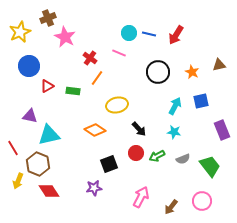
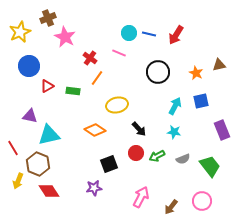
orange star: moved 4 px right, 1 px down
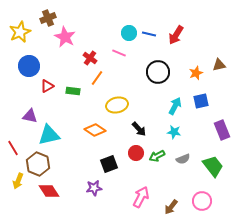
orange star: rotated 24 degrees clockwise
green trapezoid: moved 3 px right
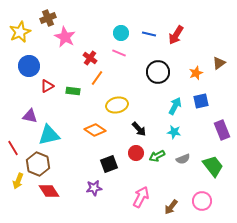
cyan circle: moved 8 px left
brown triangle: moved 2 px up; rotated 24 degrees counterclockwise
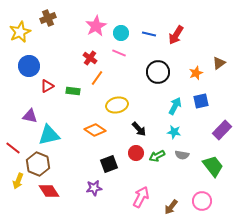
pink star: moved 31 px right, 11 px up; rotated 15 degrees clockwise
purple rectangle: rotated 66 degrees clockwise
red line: rotated 21 degrees counterclockwise
gray semicircle: moved 1 px left, 4 px up; rotated 32 degrees clockwise
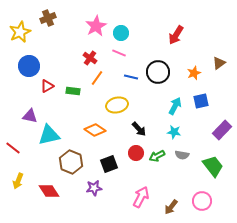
blue line: moved 18 px left, 43 px down
orange star: moved 2 px left
brown hexagon: moved 33 px right, 2 px up
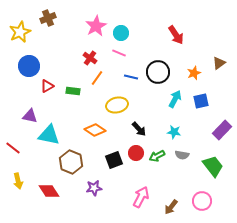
red arrow: rotated 66 degrees counterclockwise
cyan arrow: moved 7 px up
cyan triangle: rotated 25 degrees clockwise
black square: moved 5 px right, 4 px up
yellow arrow: rotated 35 degrees counterclockwise
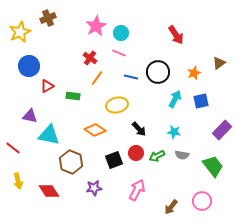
green rectangle: moved 5 px down
pink arrow: moved 4 px left, 7 px up
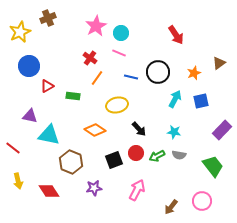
gray semicircle: moved 3 px left
